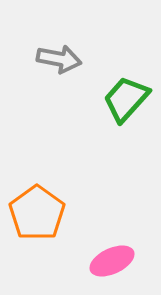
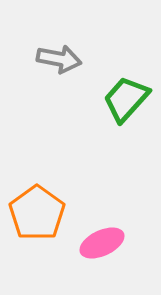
pink ellipse: moved 10 px left, 18 px up
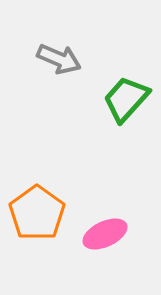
gray arrow: rotated 12 degrees clockwise
pink ellipse: moved 3 px right, 9 px up
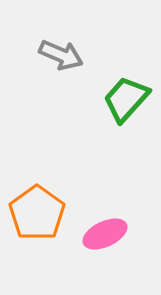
gray arrow: moved 2 px right, 4 px up
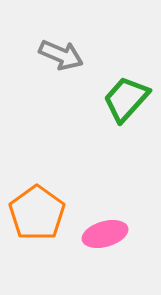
pink ellipse: rotated 9 degrees clockwise
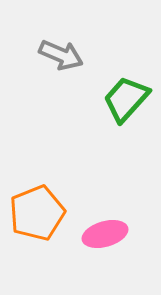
orange pentagon: rotated 14 degrees clockwise
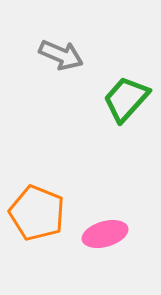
orange pentagon: rotated 28 degrees counterclockwise
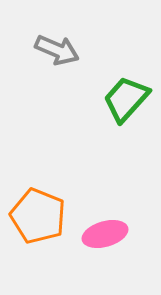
gray arrow: moved 4 px left, 5 px up
orange pentagon: moved 1 px right, 3 px down
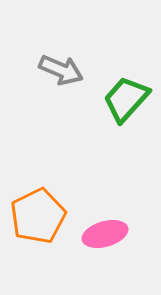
gray arrow: moved 4 px right, 20 px down
orange pentagon: rotated 24 degrees clockwise
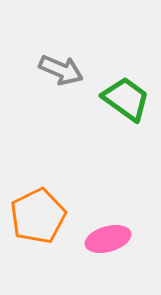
green trapezoid: rotated 84 degrees clockwise
pink ellipse: moved 3 px right, 5 px down
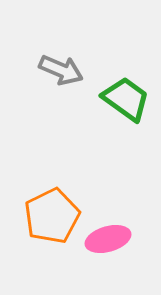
orange pentagon: moved 14 px right
